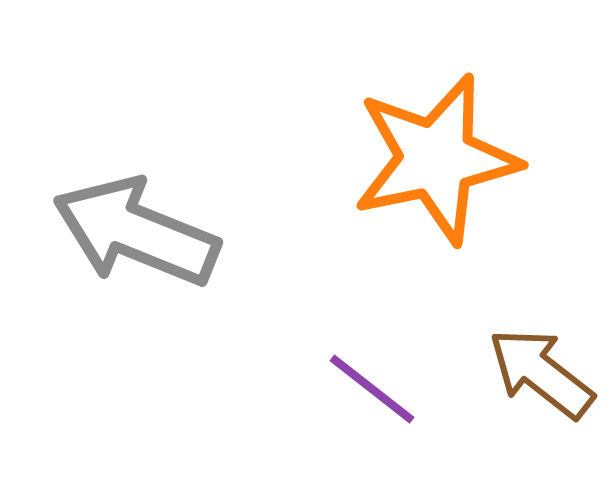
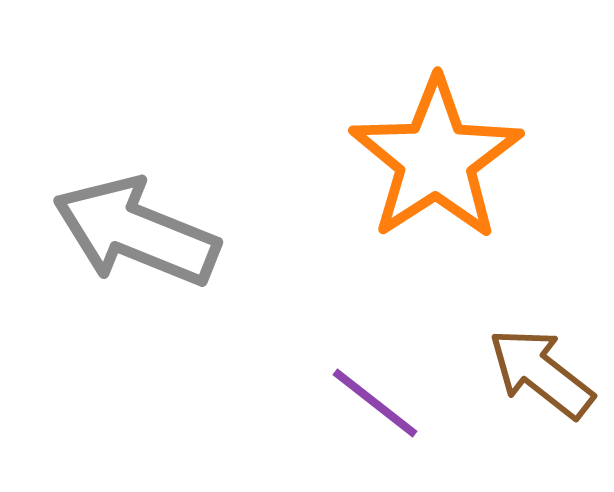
orange star: rotated 21 degrees counterclockwise
purple line: moved 3 px right, 14 px down
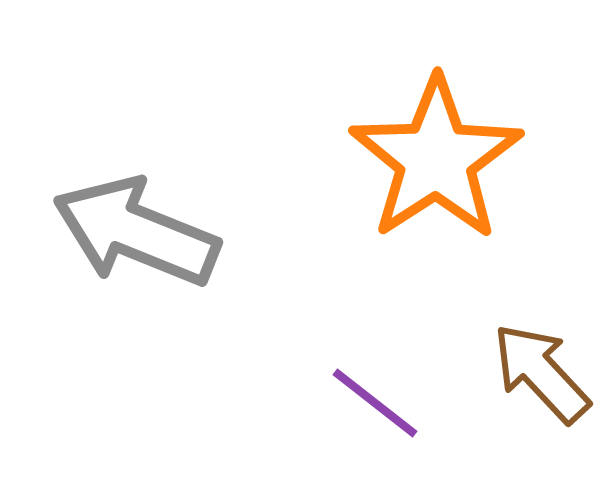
brown arrow: rotated 9 degrees clockwise
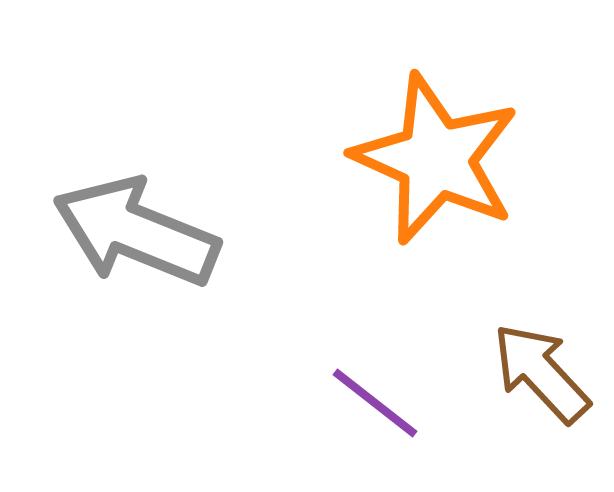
orange star: rotated 15 degrees counterclockwise
